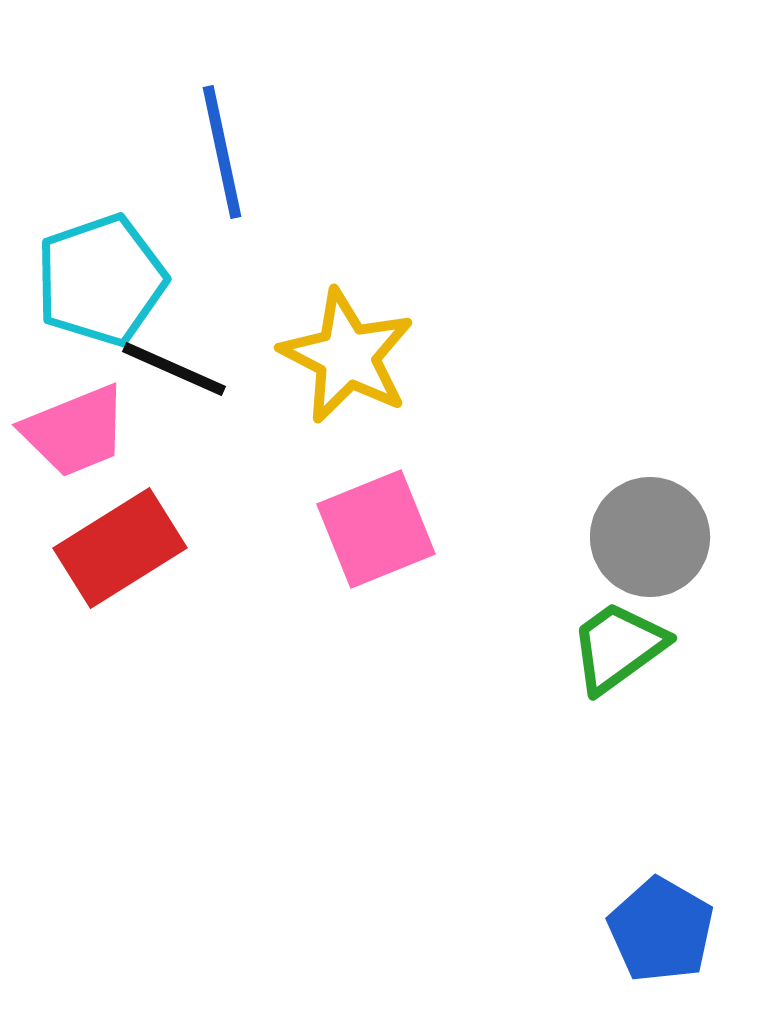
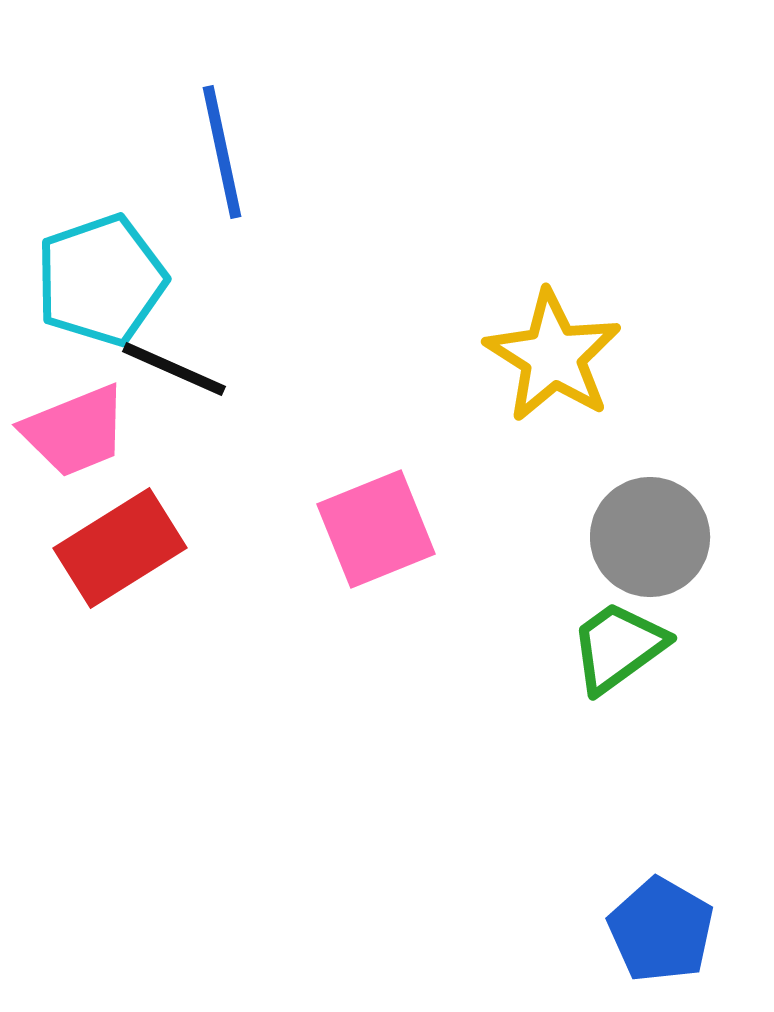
yellow star: moved 206 px right; rotated 5 degrees clockwise
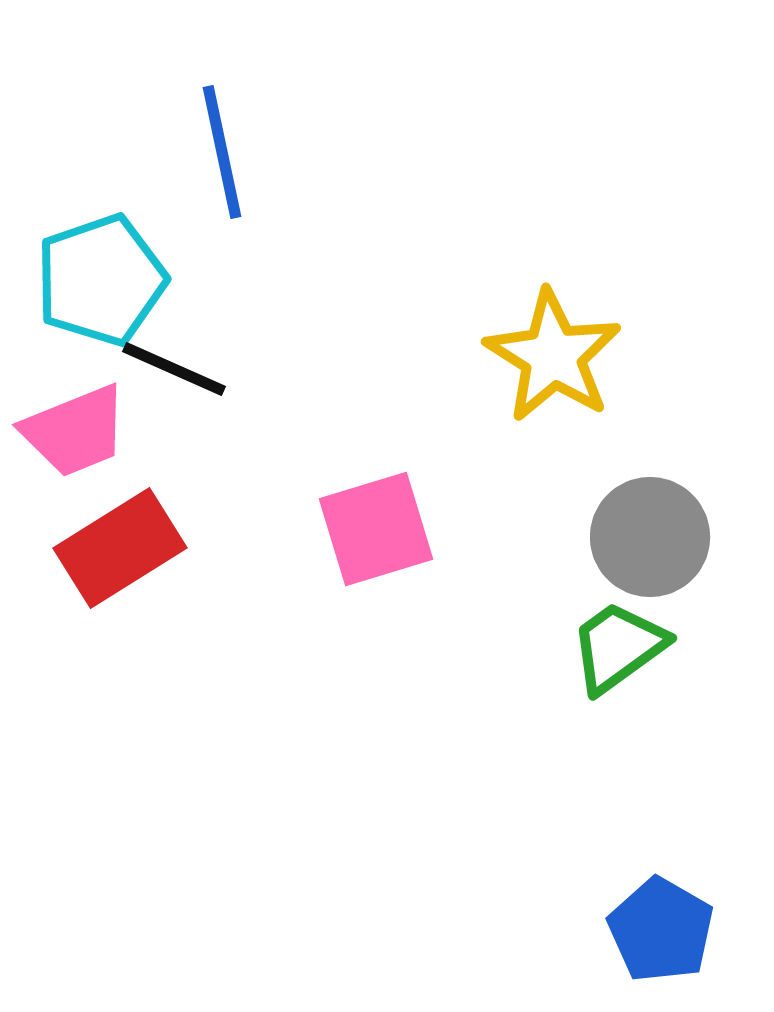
pink square: rotated 5 degrees clockwise
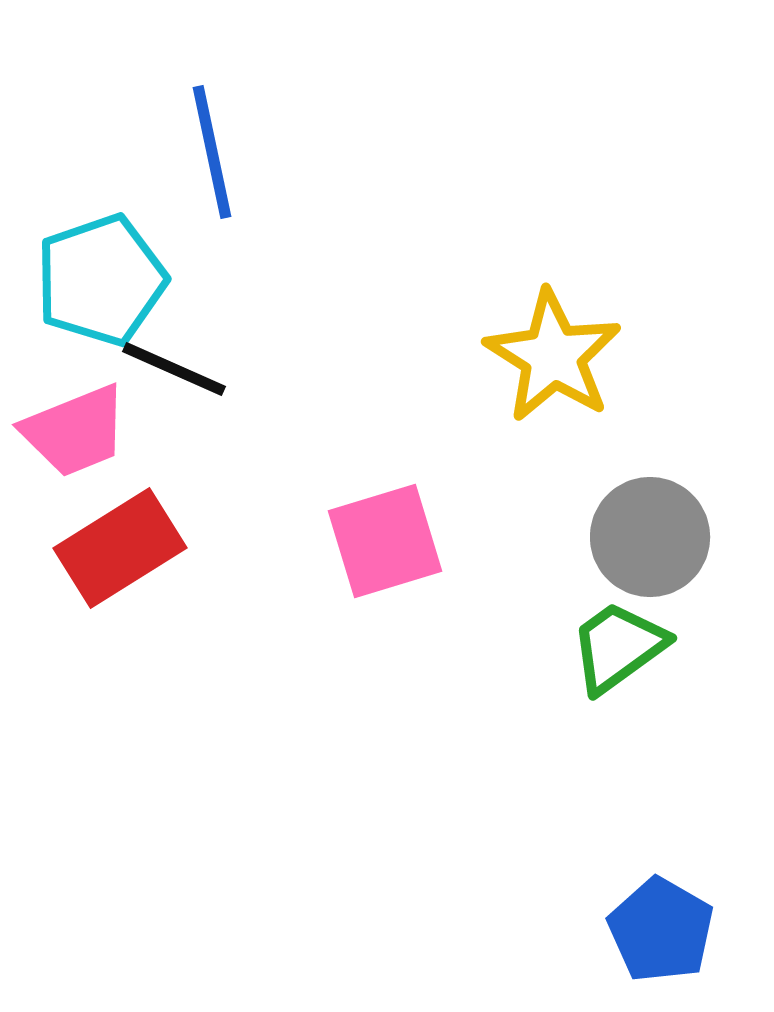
blue line: moved 10 px left
pink square: moved 9 px right, 12 px down
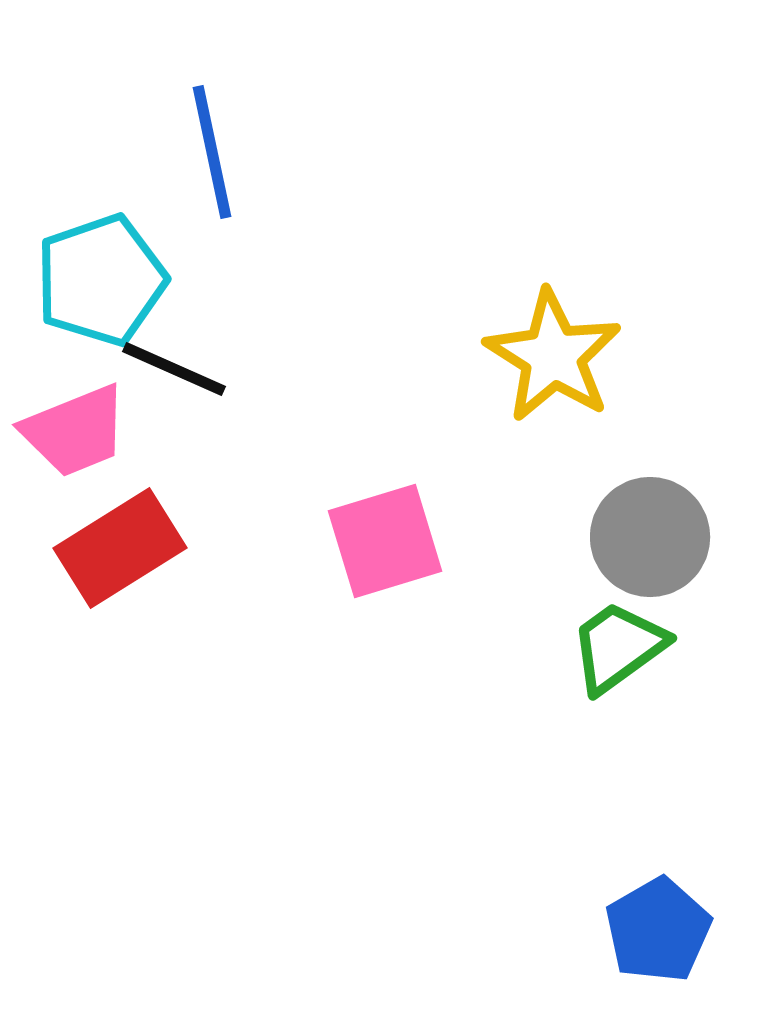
blue pentagon: moved 3 px left; rotated 12 degrees clockwise
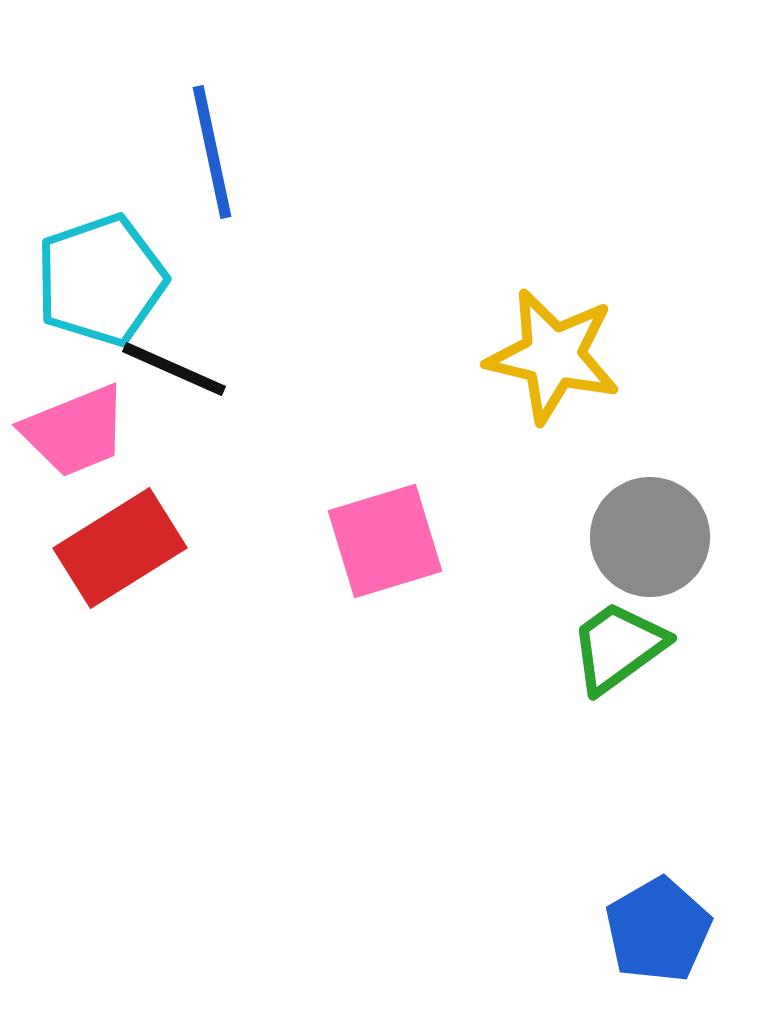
yellow star: rotated 19 degrees counterclockwise
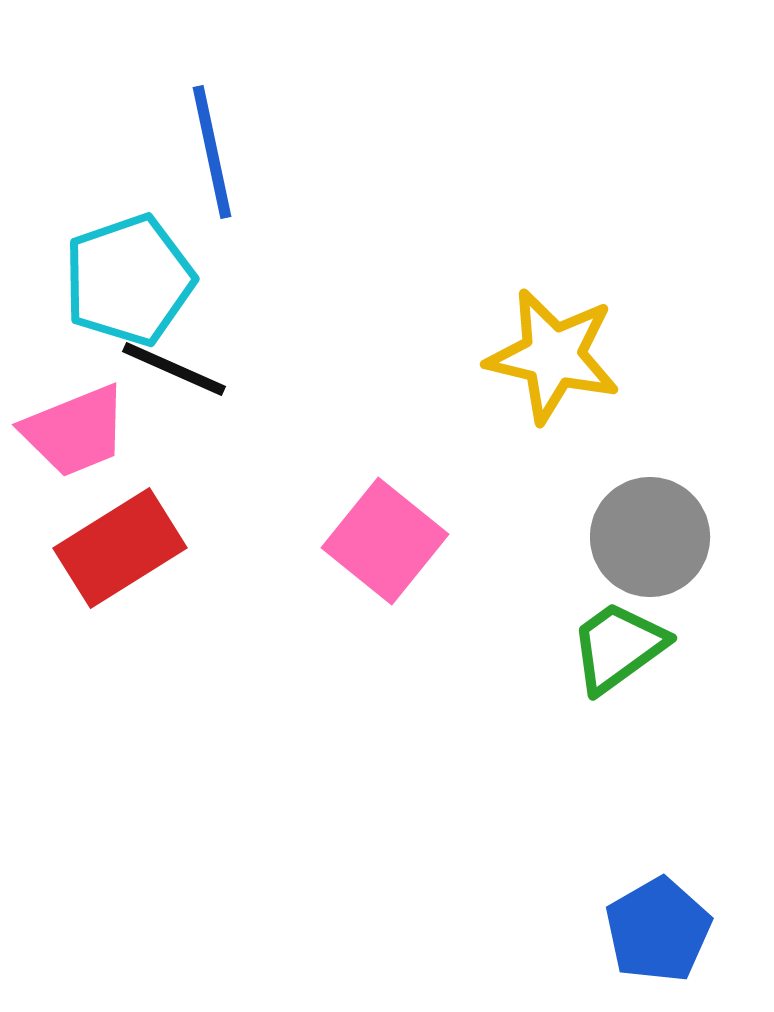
cyan pentagon: moved 28 px right
pink square: rotated 34 degrees counterclockwise
